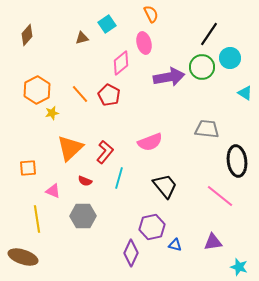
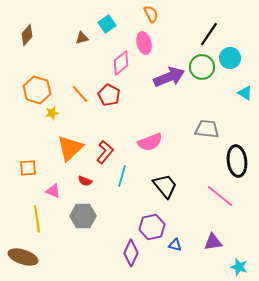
purple arrow: rotated 12 degrees counterclockwise
orange hexagon: rotated 16 degrees counterclockwise
cyan line: moved 3 px right, 2 px up
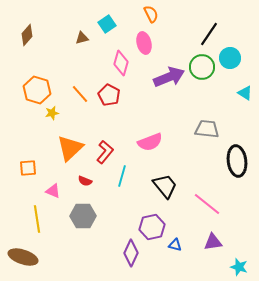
pink diamond: rotated 35 degrees counterclockwise
pink line: moved 13 px left, 8 px down
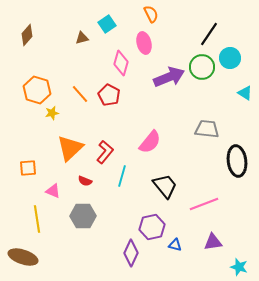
pink semicircle: rotated 30 degrees counterclockwise
pink line: moved 3 px left; rotated 60 degrees counterclockwise
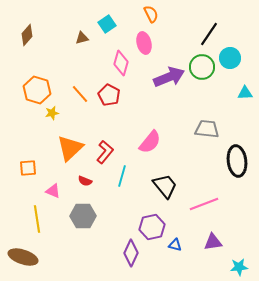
cyan triangle: rotated 35 degrees counterclockwise
cyan star: rotated 24 degrees counterclockwise
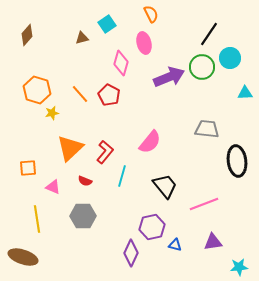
pink triangle: moved 4 px up
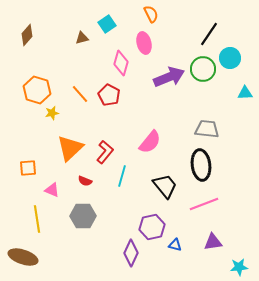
green circle: moved 1 px right, 2 px down
black ellipse: moved 36 px left, 4 px down
pink triangle: moved 1 px left, 3 px down
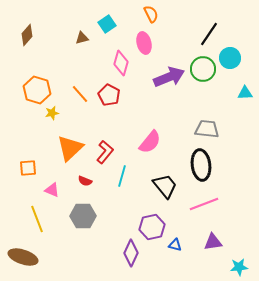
yellow line: rotated 12 degrees counterclockwise
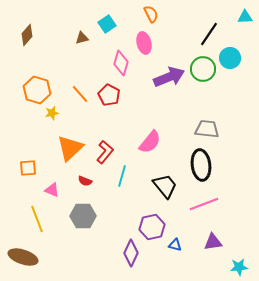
cyan triangle: moved 76 px up
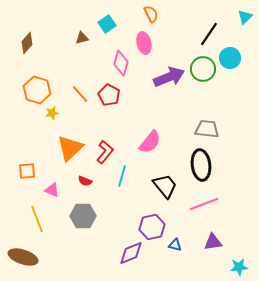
cyan triangle: rotated 42 degrees counterclockwise
brown diamond: moved 8 px down
orange square: moved 1 px left, 3 px down
purple diamond: rotated 44 degrees clockwise
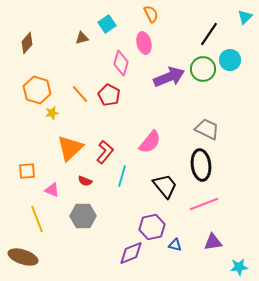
cyan circle: moved 2 px down
gray trapezoid: rotated 20 degrees clockwise
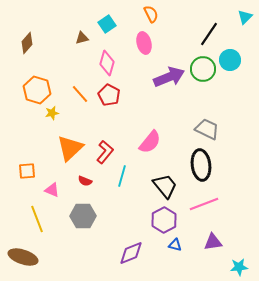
pink diamond: moved 14 px left
purple hexagon: moved 12 px right, 7 px up; rotated 15 degrees counterclockwise
